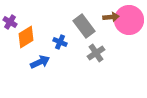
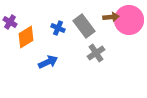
blue cross: moved 2 px left, 14 px up
blue arrow: moved 8 px right
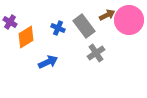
brown arrow: moved 4 px left, 2 px up; rotated 21 degrees counterclockwise
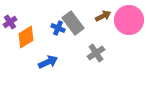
brown arrow: moved 4 px left, 1 px down
purple cross: rotated 24 degrees clockwise
gray rectangle: moved 11 px left, 3 px up
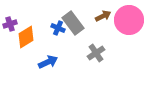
purple cross: moved 2 px down; rotated 16 degrees clockwise
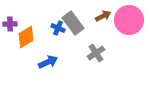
purple cross: rotated 16 degrees clockwise
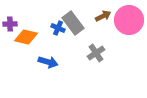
orange diamond: rotated 45 degrees clockwise
blue arrow: rotated 42 degrees clockwise
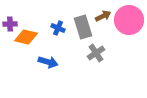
gray rectangle: moved 10 px right, 4 px down; rotated 20 degrees clockwise
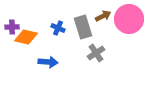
pink circle: moved 1 px up
purple cross: moved 2 px right, 3 px down
blue arrow: rotated 12 degrees counterclockwise
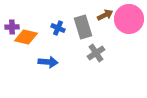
brown arrow: moved 2 px right, 1 px up
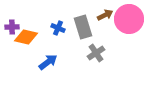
blue arrow: rotated 42 degrees counterclockwise
